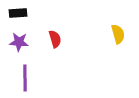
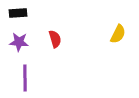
yellow semicircle: rotated 42 degrees clockwise
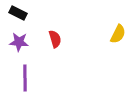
black rectangle: rotated 30 degrees clockwise
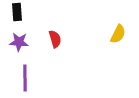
black rectangle: moved 1 px left, 1 px up; rotated 60 degrees clockwise
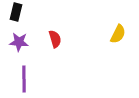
black rectangle: moved 1 px left; rotated 18 degrees clockwise
purple line: moved 1 px left, 1 px down
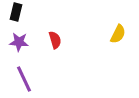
red semicircle: moved 1 px down
purple line: rotated 24 degrees counterclockwise
